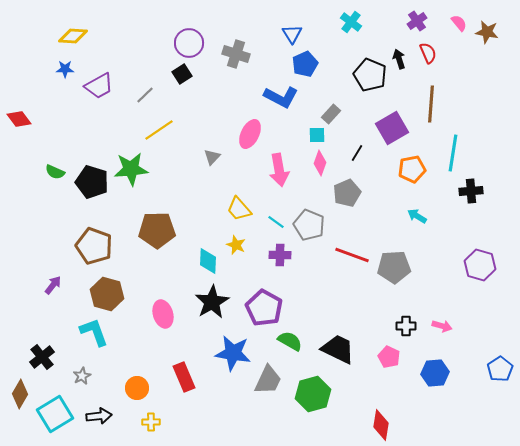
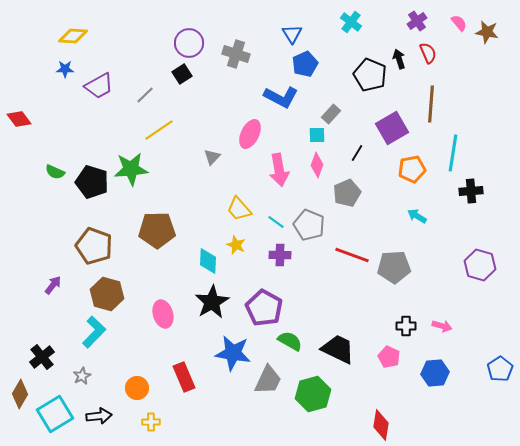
pink diamond at (320, 163): moved 3 px left, 2 px down
cyan L-shape at (94, 332): rotated 64 degrees clockwise
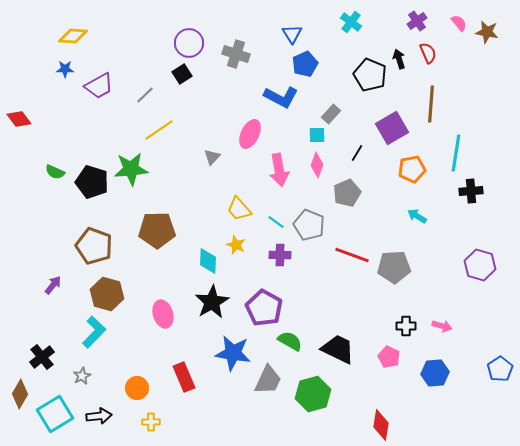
cyan line at (453, 153): moved 3 px right
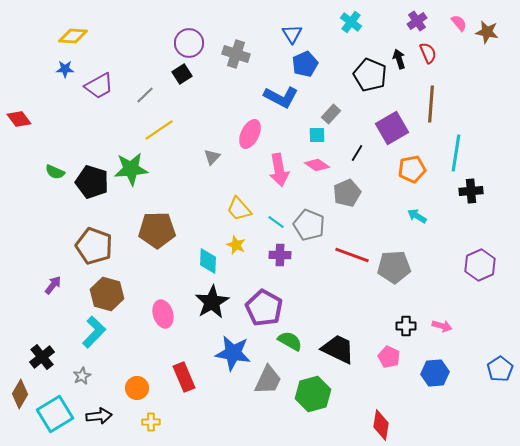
pink diamond at (317, 165): rotated 75 degrees counterclockwise
purple hexagon at (480, 265): rotated 20 degrees clockwise
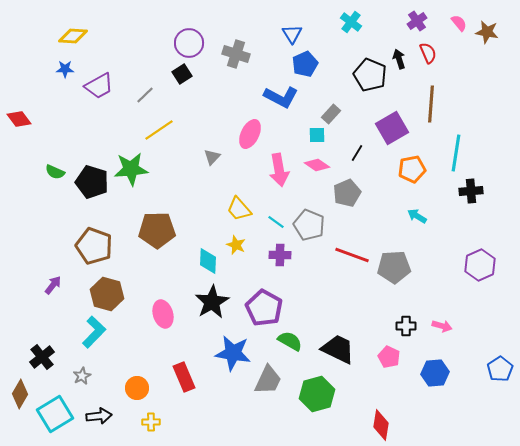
green hexagon at (313, 394): moved 4 px right
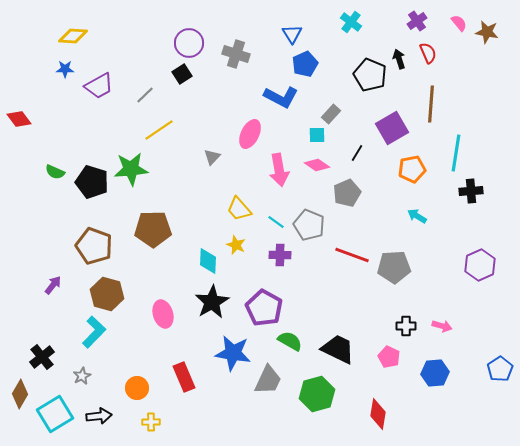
brown pentagon at (157, 230): moved 4 px left, 1 px up
red diamond at (381, 425): moved 3 px left, 11 px up
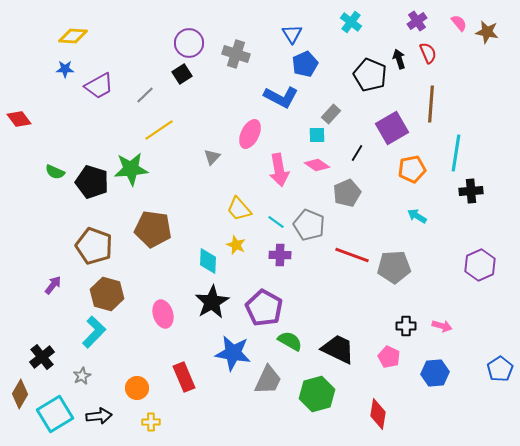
brown pentagon at (153, 229): rotated 9 degrees clockwise
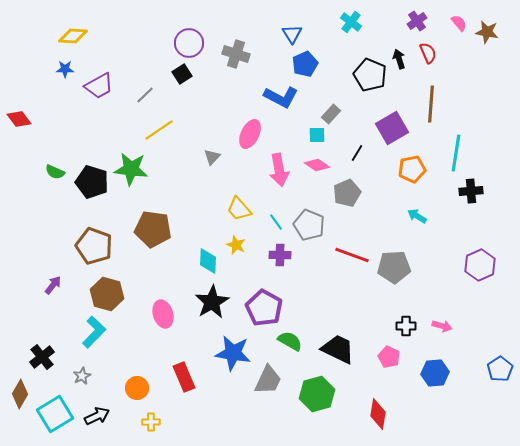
green star at (131, 169): rotated 12 degrees clockwise
cyan line at (276, 222): rotated 18 degrees clockwise
black arrow at (99, 416): moved 2 px left; rotated 20 degrees counterclockwise
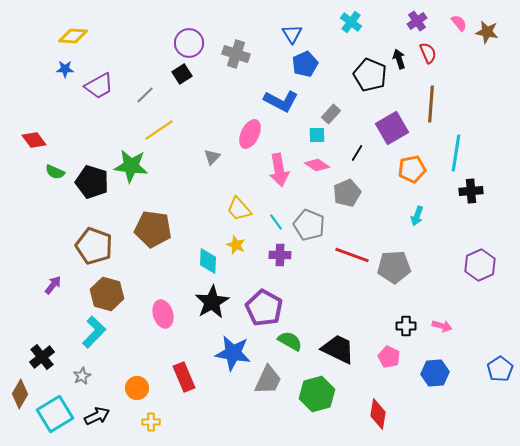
blue L-shape at (281, 97): moved 4 px down
red diamond at (19, 119): moved 15 px right, 21 px down
green star at (131, 169): moved 3 px up
cyan arrow at (417, 216): rotated 102 degrees counterclockwise
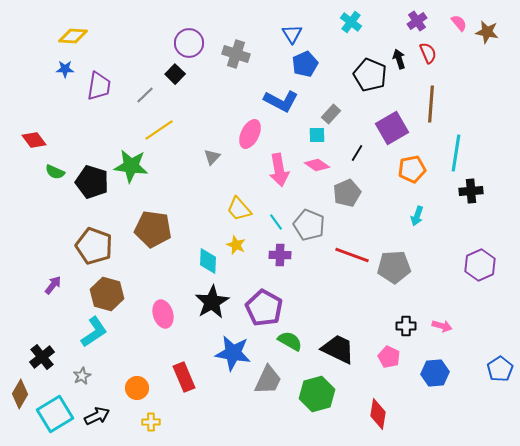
black square at (182, 74): moved 7 px left; rotated 12 degrees counterclockwise
purple trapezoid at (99, 86): rotated 52 degrees counterclockwise
cyan L-shape at (94, 332): rotated 12 degrees clockwise
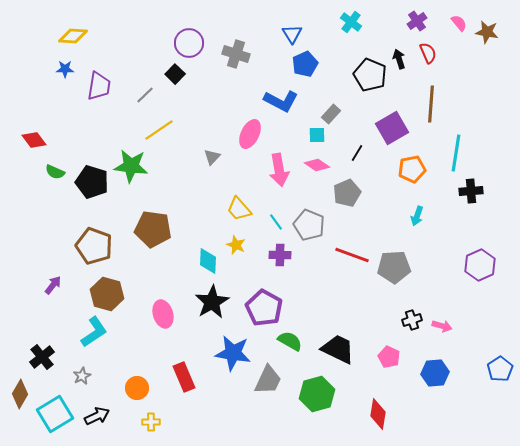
black cross at (406, 326): moved 6 px right, 6 px up; rotated 18 degrees counterclockwise
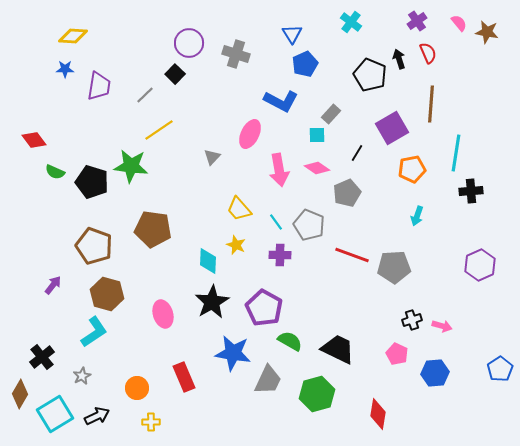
pink diamond at (317, 165): moved 3 px down
pink pentagon at (389, 357): moved 8 px right, 3 px up
